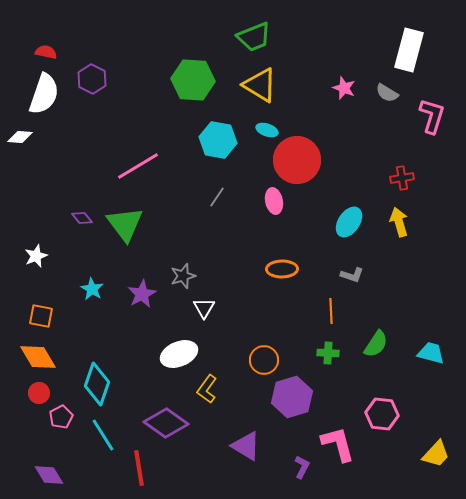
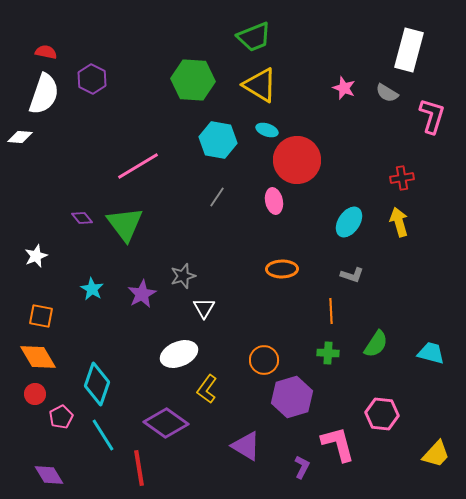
red circle at (39, 393): moved 4 px left, 1 px down
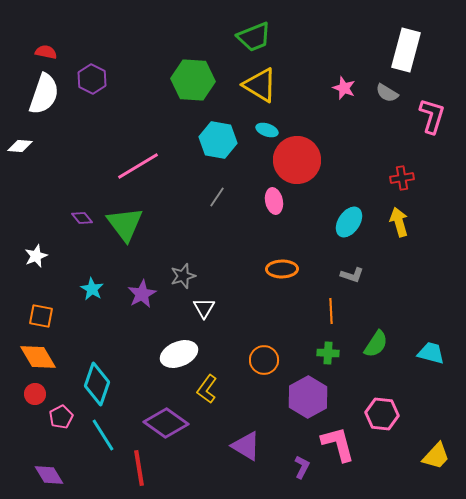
white rectangle at (409, 50): moved 3 px left
white diamond at (20, 137): moved 9 px down
purple hexagon at (292, 397): moved 16 px right; rotated 12 degrees counterclockwise
yellow trapezoid at (436, 454): moved 2 px down
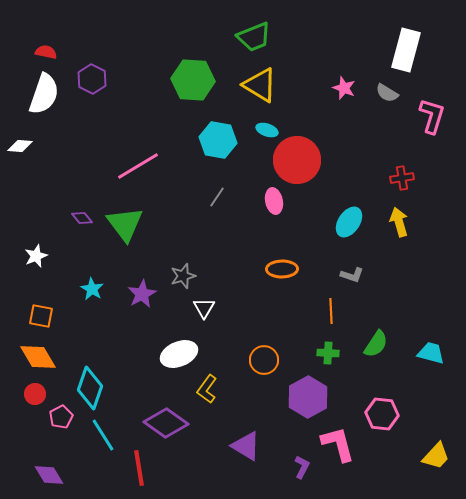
cyan diamond at (97, 384): moved 7 px left, 4 px down
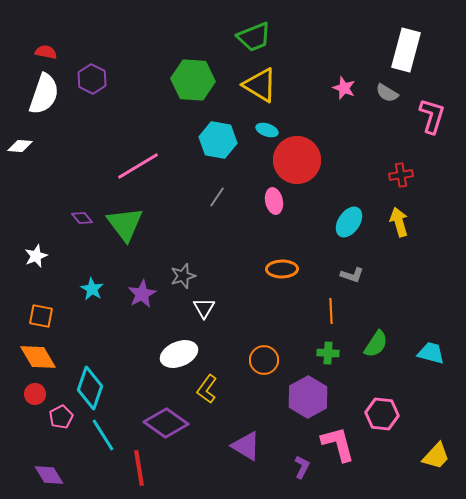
red cross at (402, 178): moved 1 px left, 3 px up
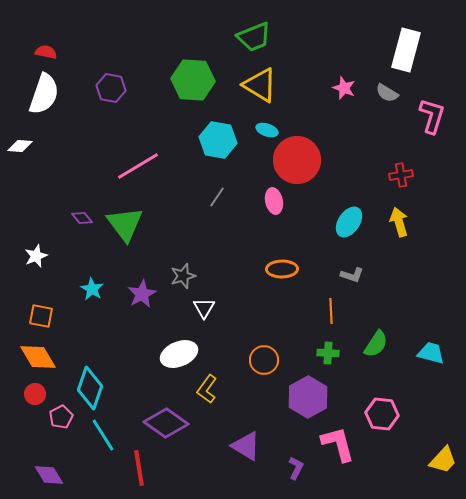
purple hexagon at (92, 79): moved 19 px right, 9 px down; rotated 16 degrees counterclockwise
yellow trapezoid at (436, 456): moved 7 px right, 4 px down
purple L-shape at (302, 467): moved 6 px left, 1 px down
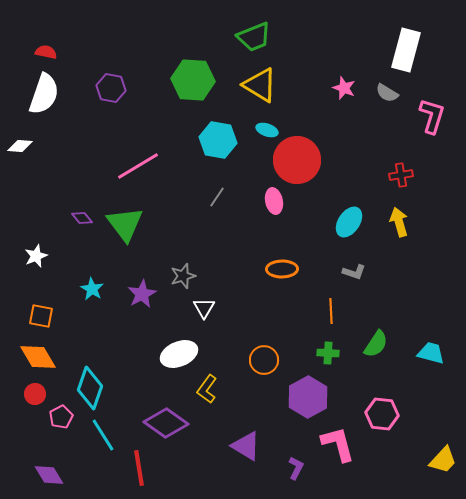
gray L-shape at (352, 275): moved 2 px right, 3 px up
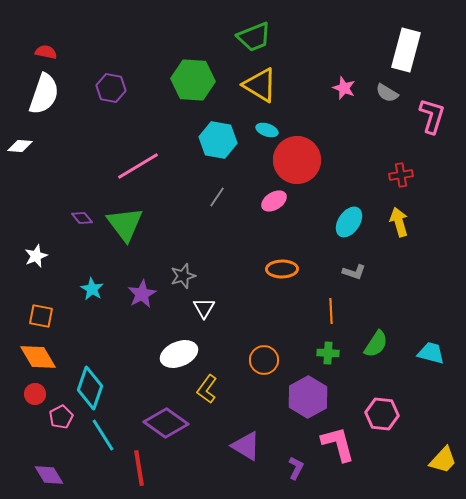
pink ellipse at (274, 201): rotated 70 degrees clockwise
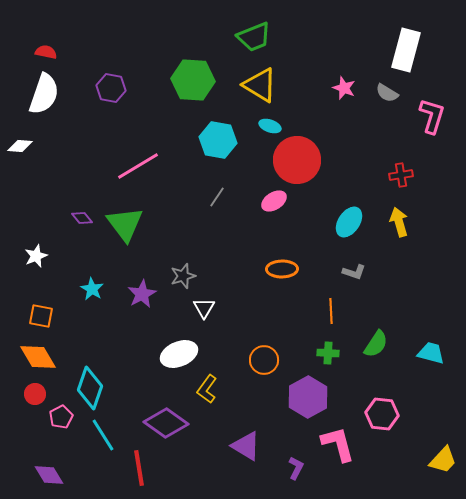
cyan ellipse at (267, 130): moved 3 px right, 4 px up
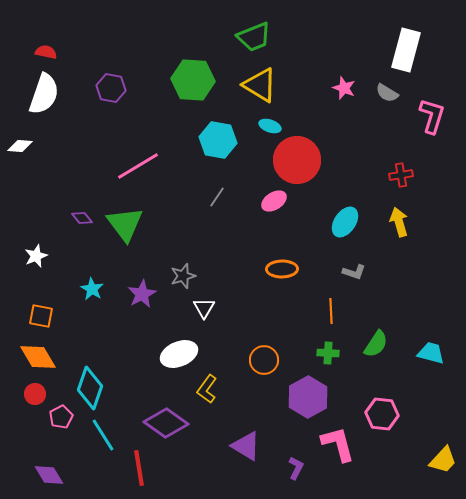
cyan ellipse at (349, 222): moved 4 px left
